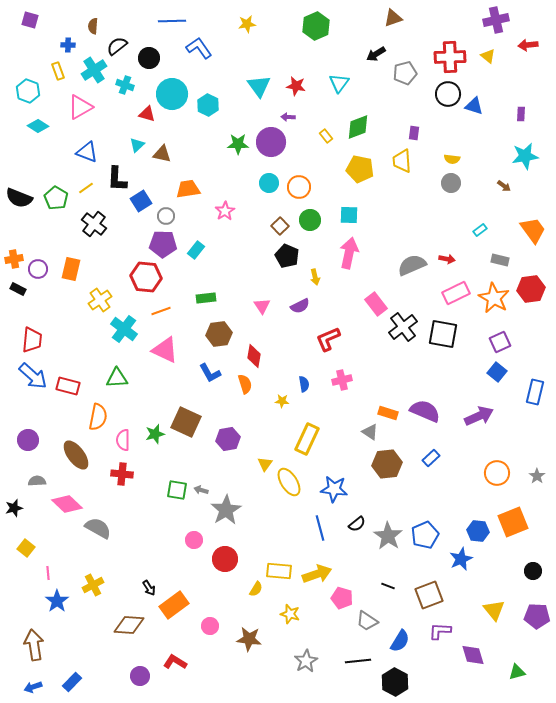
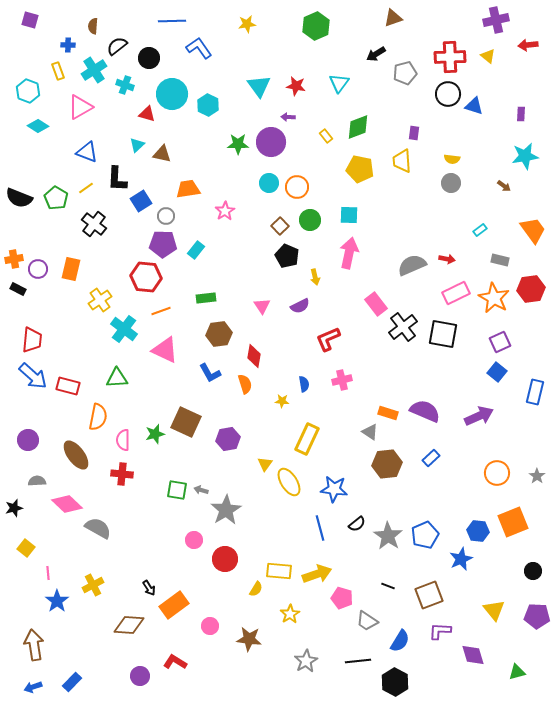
orange circle at (299, 187): moved 2 px left
yellow star at (290, 614): rotated 24 degrees clockwise
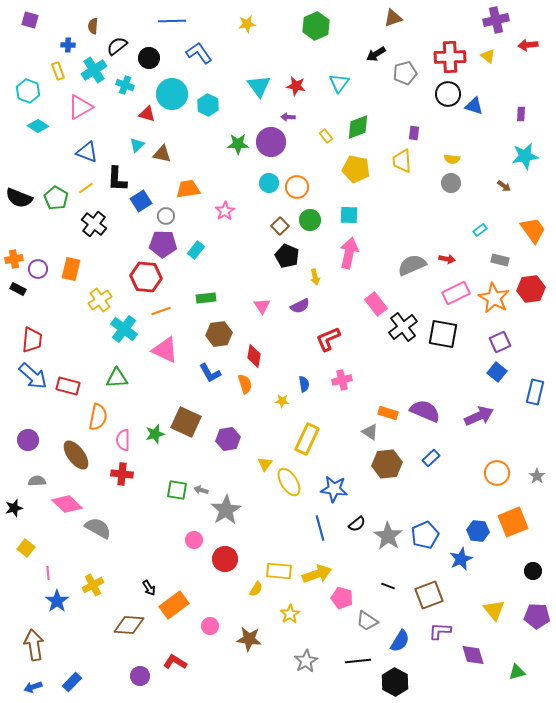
blue L-shape at (199, 48): moved 5 px down
yellow pentagon at (360, 169): moved 4 px left
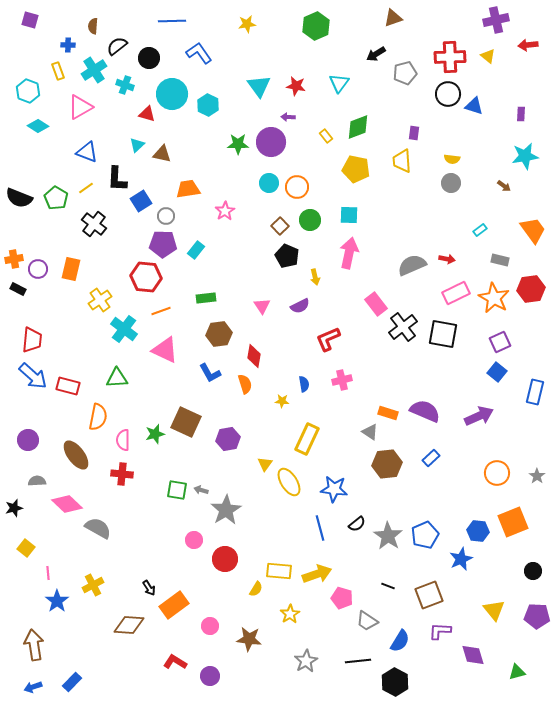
purple circle at (140, 676): moved 70 px right
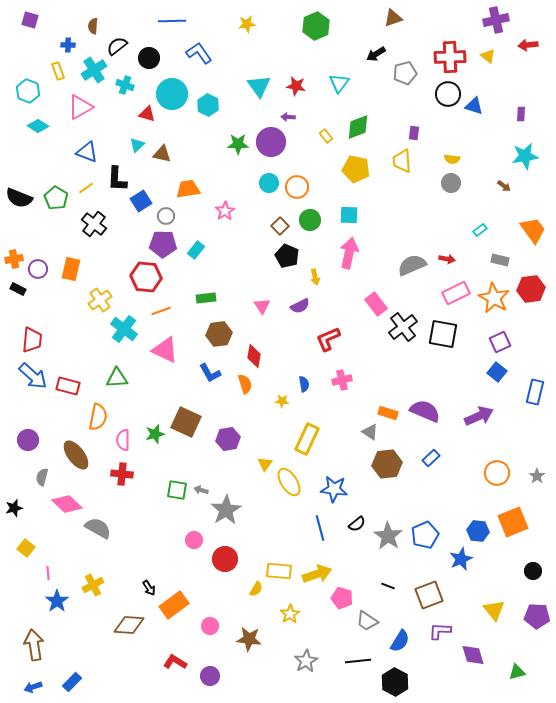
gray semicircle at (37, 481): moved 5 px right, 4 px up; rotated 72 degrees counterclockwise
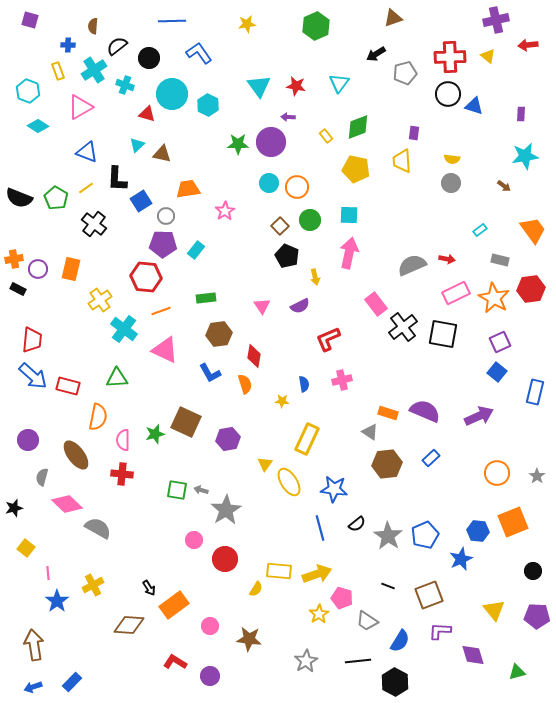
yellow star at (290, 614): moved 29 px right
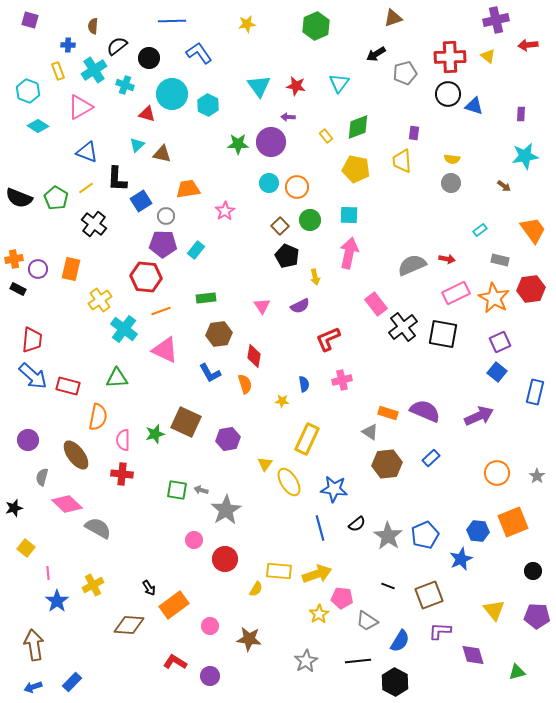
pink pentagon at (342, 598): rotated 10 degrees counterclockwise
